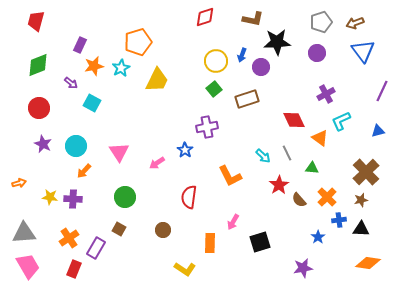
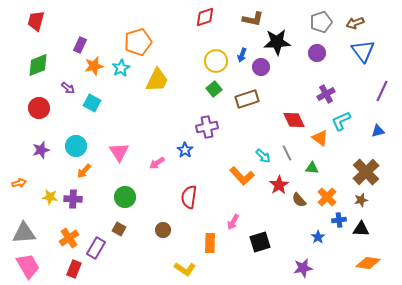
purple arrow at (71, 83): moved 3 px left, 5 px down
purple star at (43, 144): moved 2 px left, 6 px down; rotated 30 degrees clockwise
orange L-shape at (230, 176): moved 12 px right; rotated 15 degrees counterclockwise
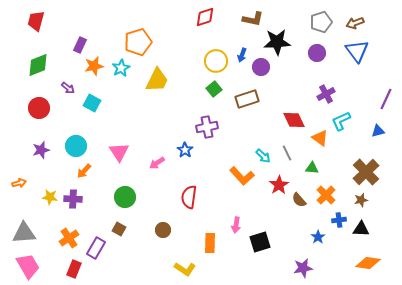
blue triangle at (363, 51): moved 6 px left
purple line at (382, 91): moved 4 px right, 8 px down
orange cross at (327, 197): moved 1 px left, 2 px up
pink arrow at (233, 222): moved 3 px right, 3 px down; rotated 21 degrees counterclockwise
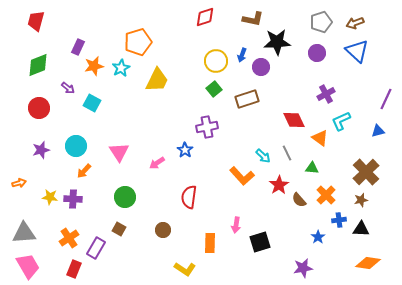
purple rectangle at (80, 45): moved 2 px left, 2 px down
blue triangle at (357, 51): rotated 10 degrees counterclockwise
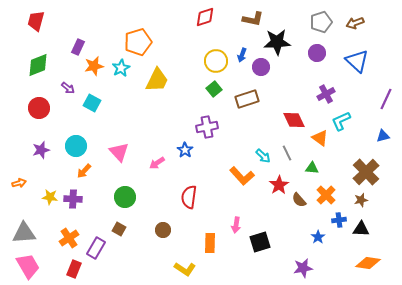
blue triangle at (357, 51): moved 10 px down
blue triangle at (378, 131): moved 5 px right, 5 px down
pink triangle at (119, 152): rotated 10 degrees counterclockwise
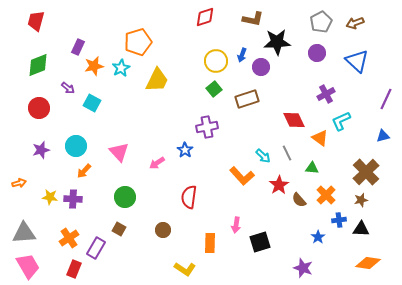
gray pentagon at (321, 22): rotated 10 degrees counterclockwise
purple star at (303, 268): rotated 30 degrees clockwise
